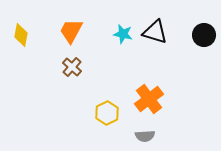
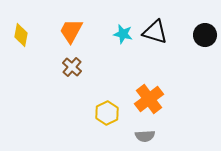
black circle: moved 1 px right
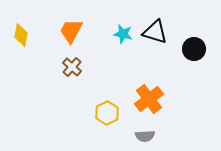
black circle: moved 11 px left, 14 px down
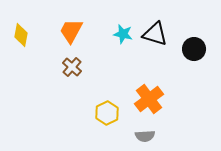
black triangle: moved 2 px down
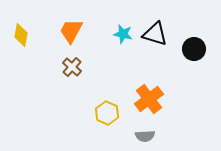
yellow hexagon: rotated 10 degrees counterclockwise
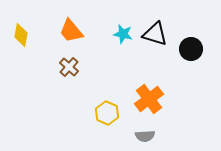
orange trapezoid: rotated 68 degrees counterclockwise
black circle: moved 3 px left
brown cross: moved 3 px left
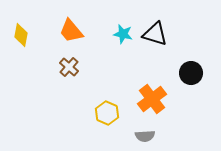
black circle: moved 24 px down
orange cross: moved 3 px right
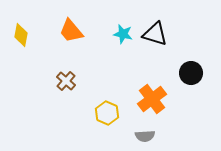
brown cross: moved 3 px left, 14 px down
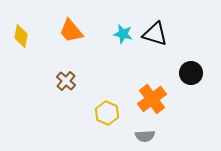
yellow diamond: moved 1 px down
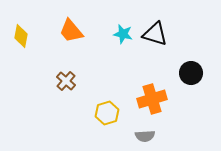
orange cross: rotated 20 degrees clockwise
yellow hexagon: rotated 20 degrees clockwise
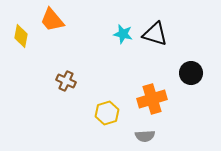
orange trapezoid: moved 19 px left, 11 px up
brown cross: rotated 18 degrees counterclockwise
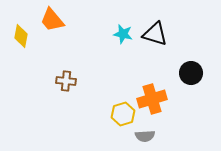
brown cross: rotated 18 degrees counterclockwise
yellow hexagon: moved 16 px right, 1 px down
